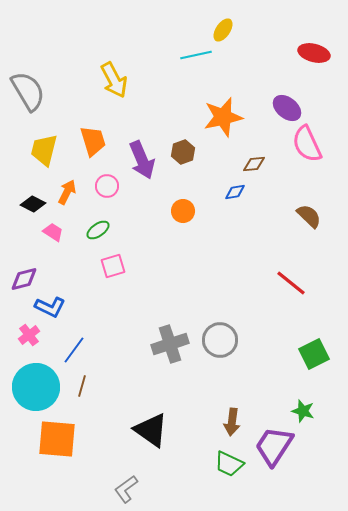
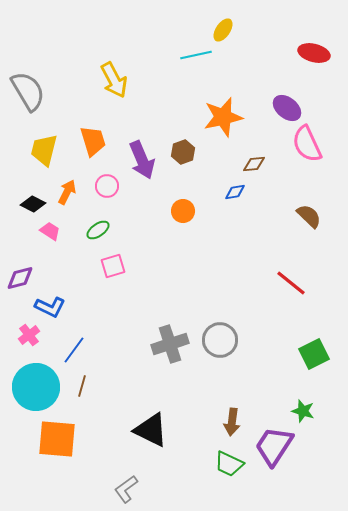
pink trapezoid: moved 3 px left, 1 px up
purple diamond: moved 4 px left, 1 px up
black triangle: rotated 9 degrees counterclockwise
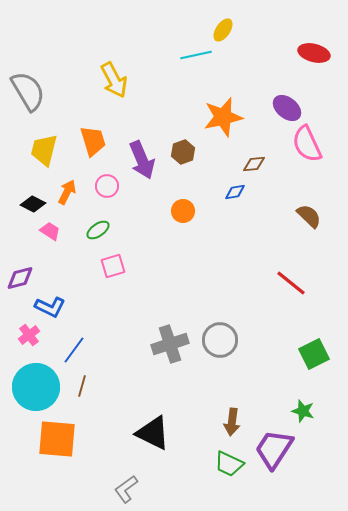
black triangle: moved 2 px right, 3 px down
purple trapezoid: moved 3 px down
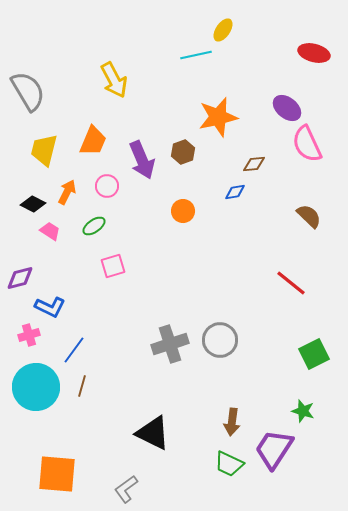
orange star: moved 5 px left
orange trapezoid: rotated 40 degrees clockwise
green ellipse: moved 4 px left, 4 px up
pink cross: rotated 20 degrees clockwise
orange square: moved 35 px down
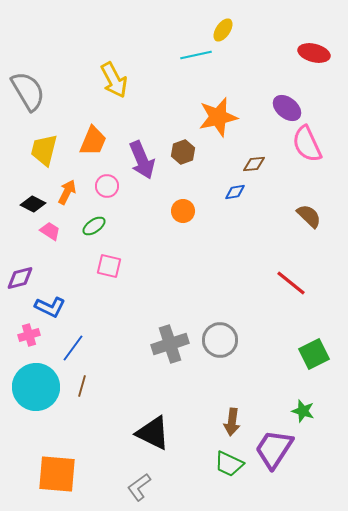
pink square: moved 4 px left; rotated 30 degrees clockwise
blue line: moved 1 px left, 2 px up
gray L-shape: moved 13 px right, 2 px up
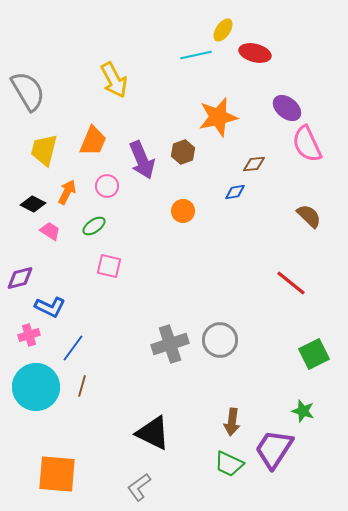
red ellipse: moved 59 px left
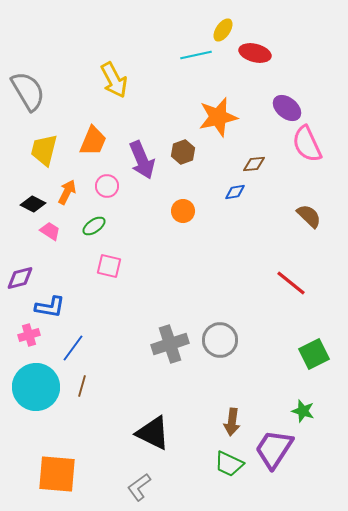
blue L-shape: rotated 16 degrees counterclockwise
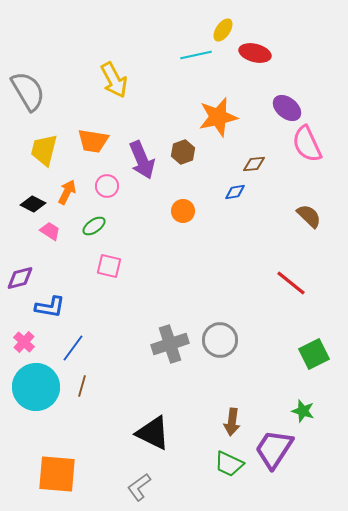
orange trapezoid: rotated 76 degrees clockwise
pink cross: moved 5 px left, 7 px down; rotated 30 degrees counterclockwise
